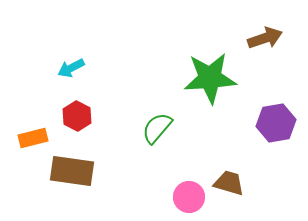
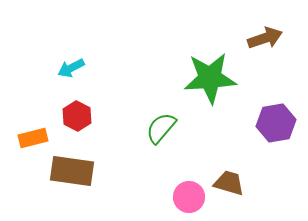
green semicircle: moved 4 px right
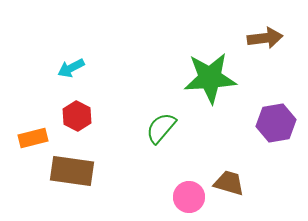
brown arrow: rotated 12 degrees clockwise
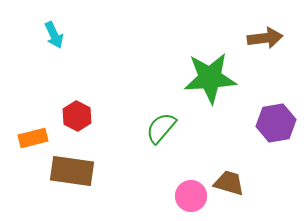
cyan arrow: moved 17 px left, 33 px up; rotated 88 degrees counterclockwise
pink circle: moved 2 px right, 1 px up
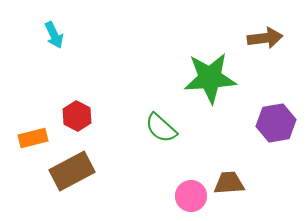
green semicircle: rotated 88 degrees counterclockwise
brown rectangle: rotated 36 degrees counterclockwise
brown trapezoid: rotated 20 degrees counterclockwise
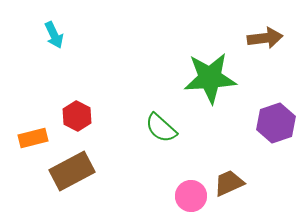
purple hexagon: rotated 9 degrees counterclockwise
brown trapezoid: rotated 20 degrees counterclockwise
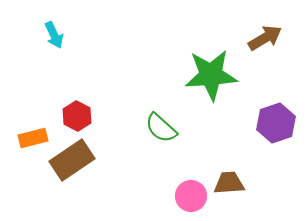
brown arrow: rotated 24 degrees counterclockwise
green star: moved 1 px right, 3 px up
brown rectangle: moved 11 px up; rotated 6 degrees counterclockwise
brown trapezoid: rotated 20 degrees clockwise
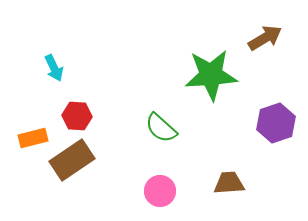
cyan arrow: moved 33 px down
red hexagon: rotated 24 degrees counterclockwise
pink circle: moved 31 px left, 5 px up
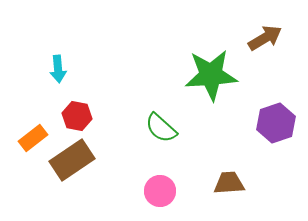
cyan arrow: moved 4 px right, 1 px down; rotated 20 degrees clockwise
red hexagon: rotated 8 degrees clockwise
orange rectangle: rotated 24 degrees counterclockwise
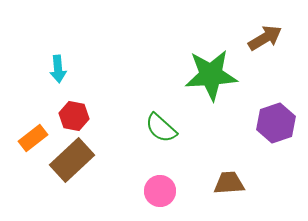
red hexagon: moved 3 px left
brown rectangle: rotated 9 degrees counterclockwise
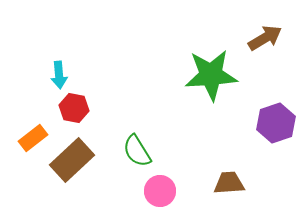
cyan arrow: moved 1 px right, 6 px down
red hexagon: moved 8 px up
green semicircle: moved 24 px left, 23 px down; rotated 16 degrees clockwise
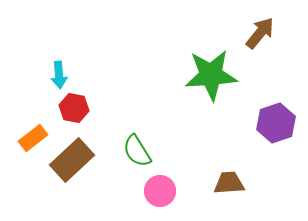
brown arrow: moved 5 px left, 5 px up; rotated 20 degrees counterclockwise
